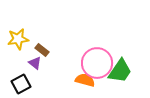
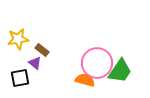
black square: moved 1 px left, 6 px up; rotated 18 degrees clockwise
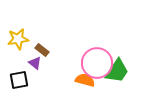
green trapezoid: moved 3 px left
black square: moved 1 px left, 2 px down
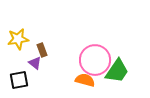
brown rectangle: rotated 32 degrees clockwise
pink circle: moved 2 px left, 3 px up
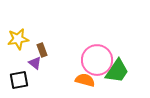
pink circle: moved 2 px right
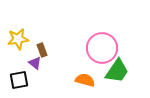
pink circle: moved 5 px right, 12 px up
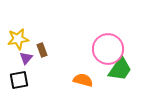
pink circle: moved 6 px right, 1 px down
purple triangle: moved 9 px left, 5 px up; rotated 32 degrees clockwise
green trapezoid: moved 3 px right, 2 px up
orange semicircle: moved 2 px left
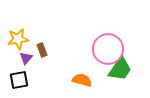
orange semicircle: moved 1 px left
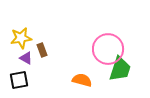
yellow star: moved 3 px right, 1 px up
purple triangle: rotated 40 degrees counterclockwise
green trapezoid: rotated 16 degrees counterclockwise
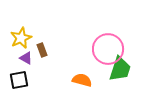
yellow star: rotated 15 degrees counterclockwise
